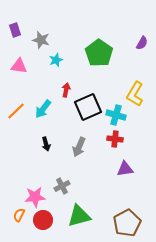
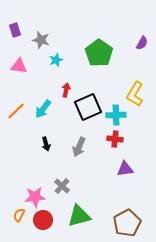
cyan cross: rotated 18 degrees counterclockwise
gray cross: rotated 21 degrees counterclockwise
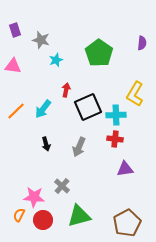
purple semicircle: rotated 24 degrees counterclockwise
pink triangle: moved 6 px left
pink star: moved 1 px left; rotated 10 degrees clockwise
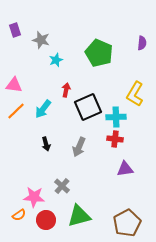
green pentagon: rotated 12 degrees counterclockwise
pink triangle: moved 1 px right, 19 px down
cyan cross: moved 2 px down
orange semicircle: rotated 152 degrees counterclockwise
red circle: moved 3 px right
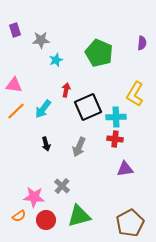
gray star: rotated 18 degrees counterclockwise
orange semicircle: moved 1 px down
brown pentagon: moved 3 px right
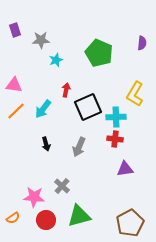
orange semicircle: moved 6 px left, 2 px down
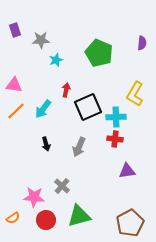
purple triangle: moved 2 px right, 2 px down
